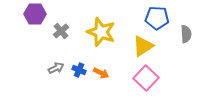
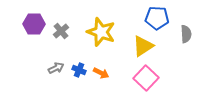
purple hexagon: moved 1 px left, 10 px down
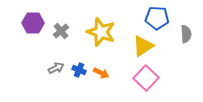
purple hexagon: moved 1 px left, 1 px up
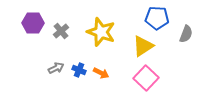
gray semicircle: rotated 24 degrees clockwise
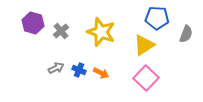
purple hexagon: rotated 15 degrees clockwise
yellow triangle: moved 1 px right, 1 px up
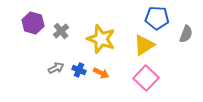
yellow star: moved 7 px down
